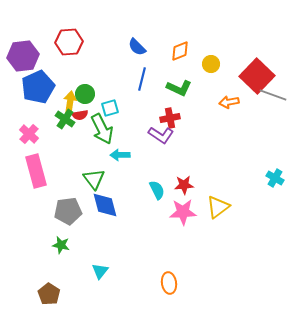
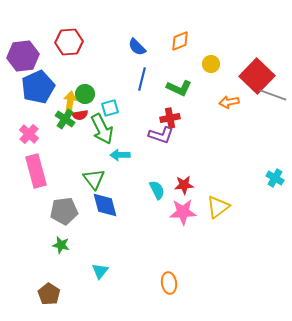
orange diamond: moved 10 px up
purple L-shape: rotated 15 degrees counterclockwise
gray pentagon: moved 4 px left
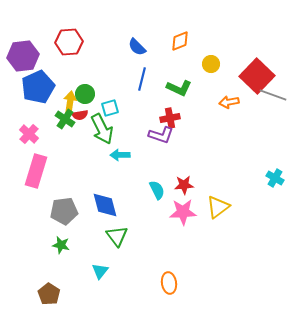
pink rectangle: rotated 32 degrees clockwise
green triangle: moved 23 px right, 57 px down
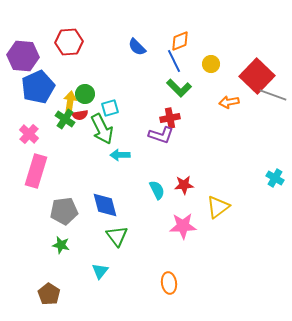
purple hexagon: rotated 12 degrees clockwise
blue line: moved 32 px right, 18 px up; rotated 40 degrees counterclockwise
green L-shape: rotated 20 degrees clockwise
pink star: moved 14 px down
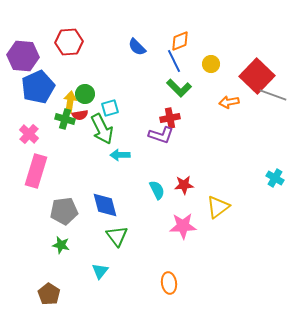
green cross: rotated 18 degrees counterclockwise
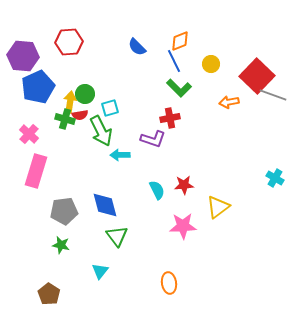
green arrow: moved 1 px left, 2 px down
purple L-shape: moved 8 px left, 4 px down
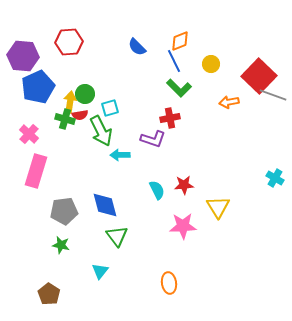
red square: moved 2 px right
yellow triangle: rotated 25 degrees counterclockwise
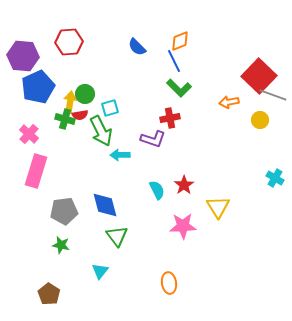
yellow circle: moved 49 px right, 56 px down
red star: rotated 30 degrees counterclockwise
